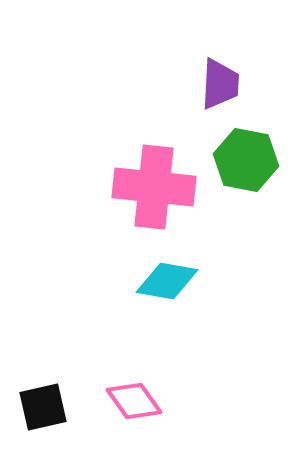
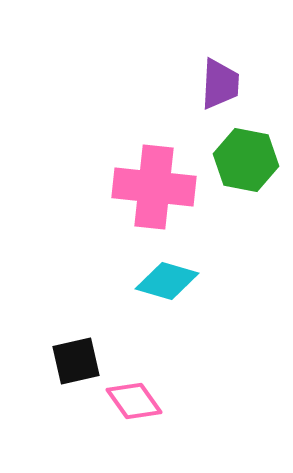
cyan diamond: rotated 6 degrees clockwise
black square: moved 33 px right, 46 px up
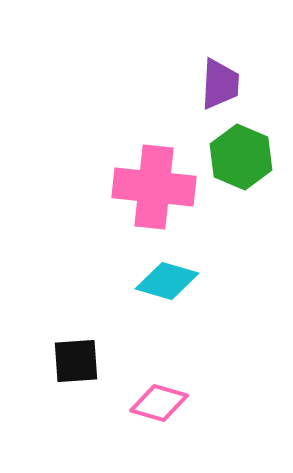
green hexagon: moved 5 px left, 3 px up; rotated 12 degrees clockwise
black square: rotated 9 degrees clockwise
pink diamond: moved 25 px right, 2 px down; rotated 38 degrees counterclockwise
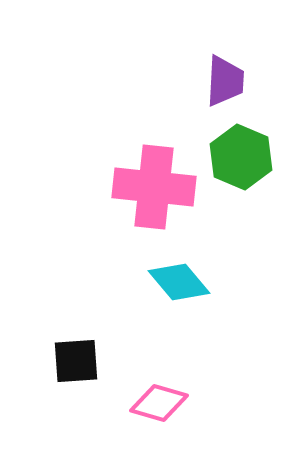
purple trapezoid: moved 5 px right, 3 px up
cyan diamond: moved 12 px right, 1 px down; rotated 34 degrees clockwise
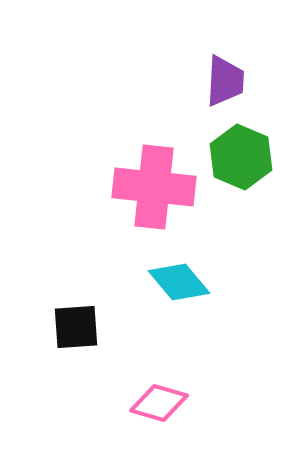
black square: moved 34 px up
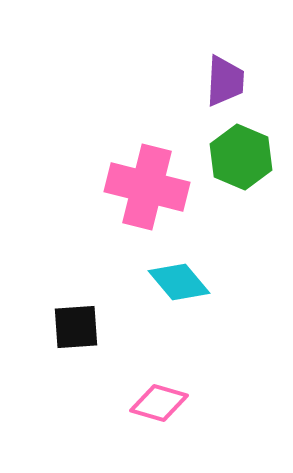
pink cross: moved 7 px left; rotated 8 degrees clockwise
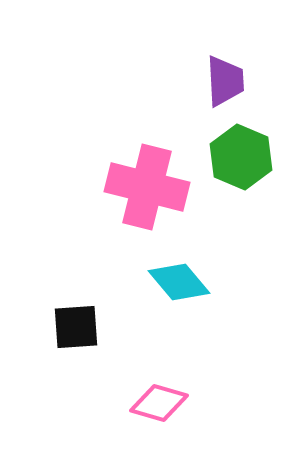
purple trapezoid: rotated 6 degrees counterclockwise
